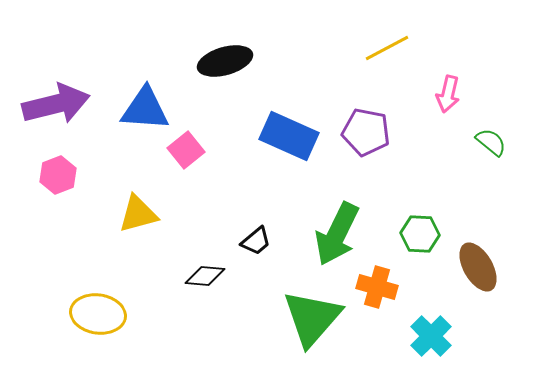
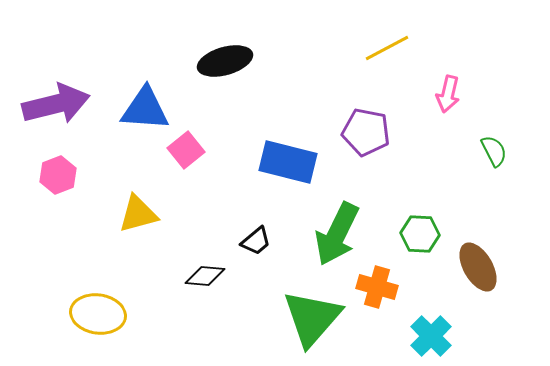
blue rectangle: moved 1 px left, 26 px down; rotated 10 degrees counterclockwise
green semicircle: moved 3 px right, 9 px down; rotated 24 degrees clockwise
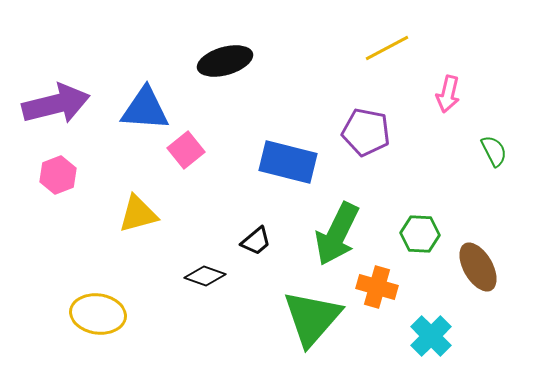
black diamond: rotated 15 degrees clockwise
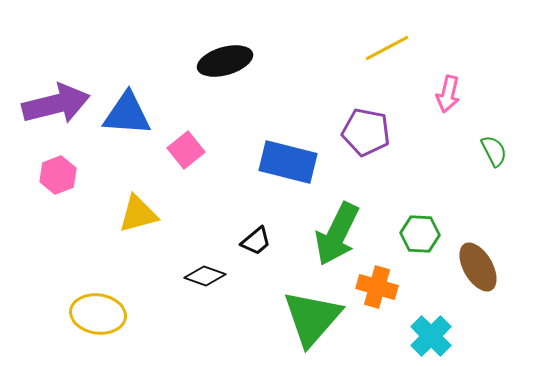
blue triangle: moved 18 px left, 5 px down
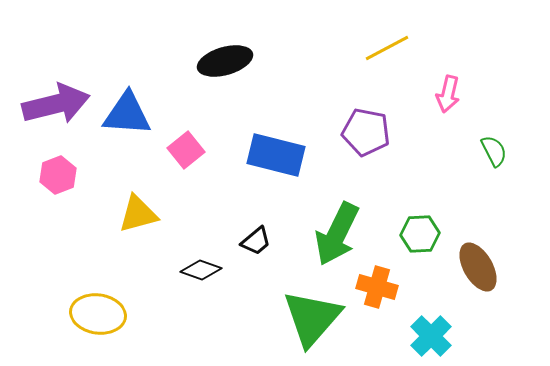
blue rectangle: moved 12 px left, 7 px up
green hexagon: rotated 6 degrees counterclockwise
black diamond: moved 4 px left, 6 px up
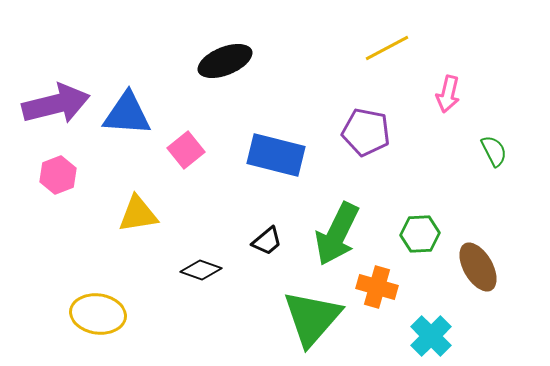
black ellipse: rotated 6 degrees counterclockwise
yellow triangle: rotated 6 degrees clockwise
black trapezoid: moved 11 px right
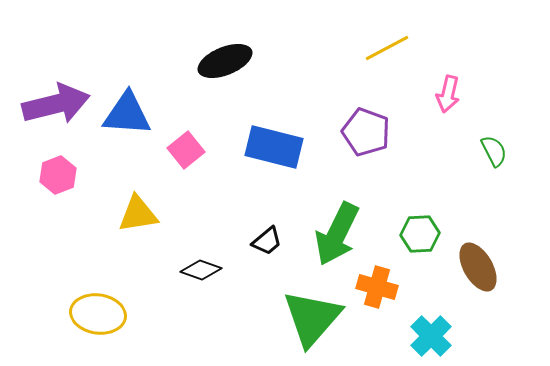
purple pentagon: rotated 9 degrees clockwise
blue rectangle: moved 2 px left, 8 px up
